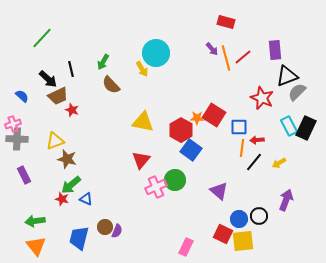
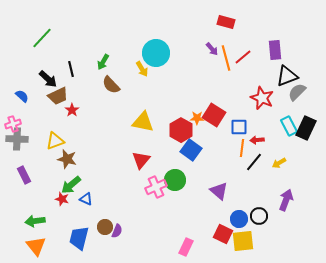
red star at (72, 110): rotated 16 degrees clockwise
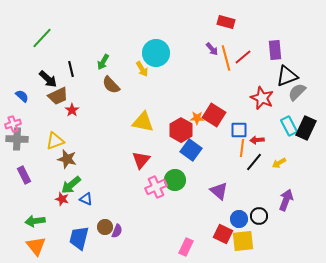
blue square at (239, 127): moved 3 px down
